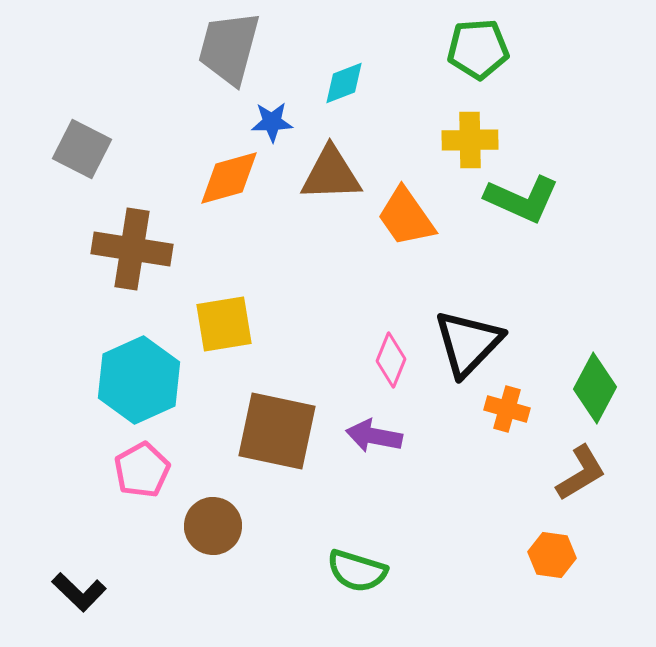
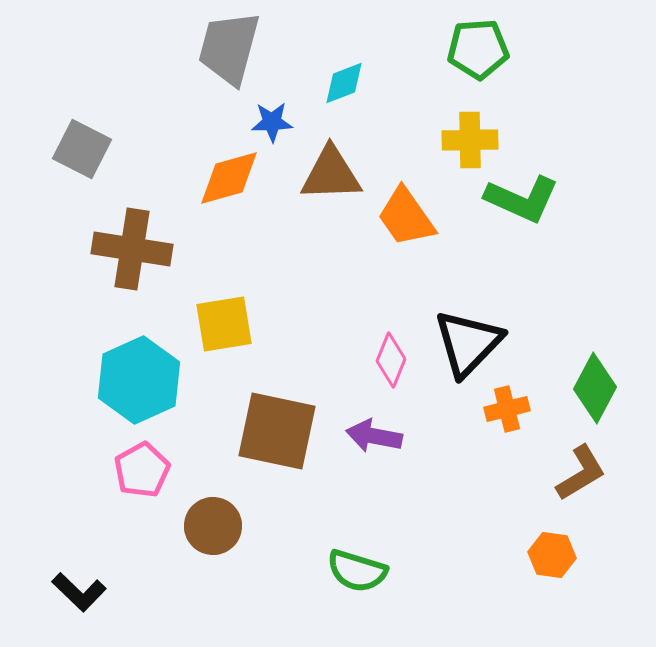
orange cross: rotated 30 degrees counterclockwise
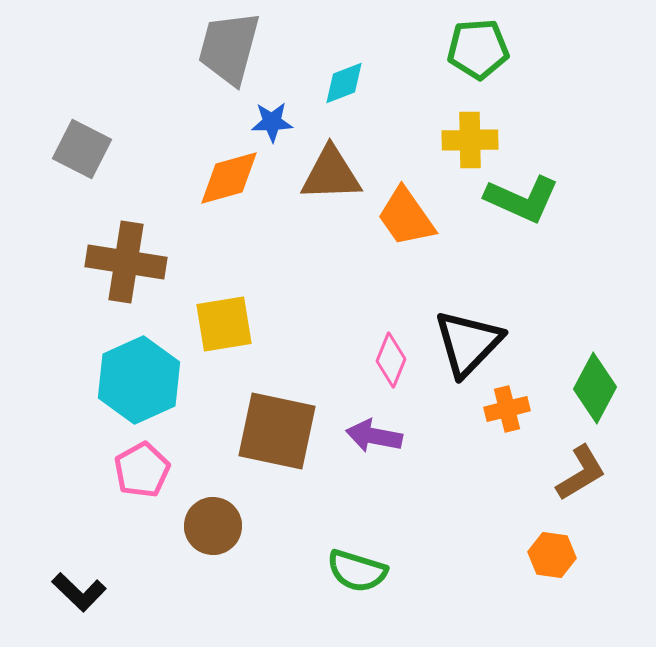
brown cross: moved 6 px left, 13 px down
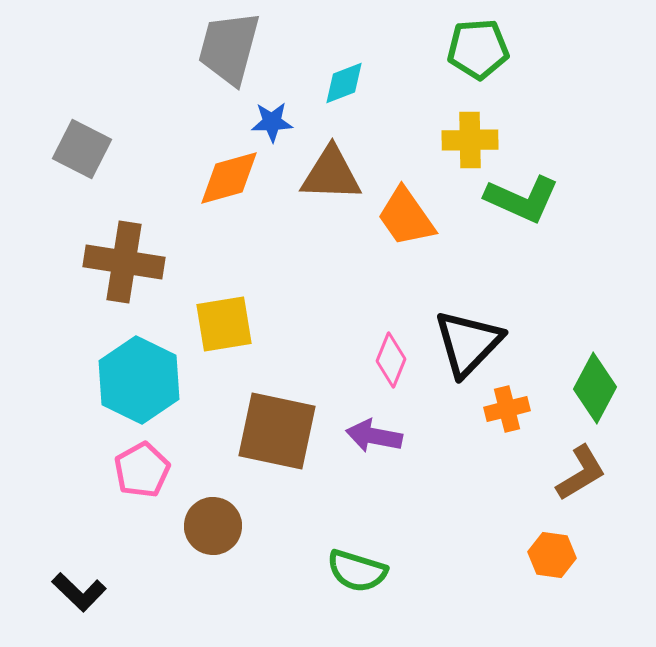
brown triangle: rotated 4 degrees clockwise
brown cross: moved 2 px left
cyan hexagon: rotated 10 degrees counterclockwise
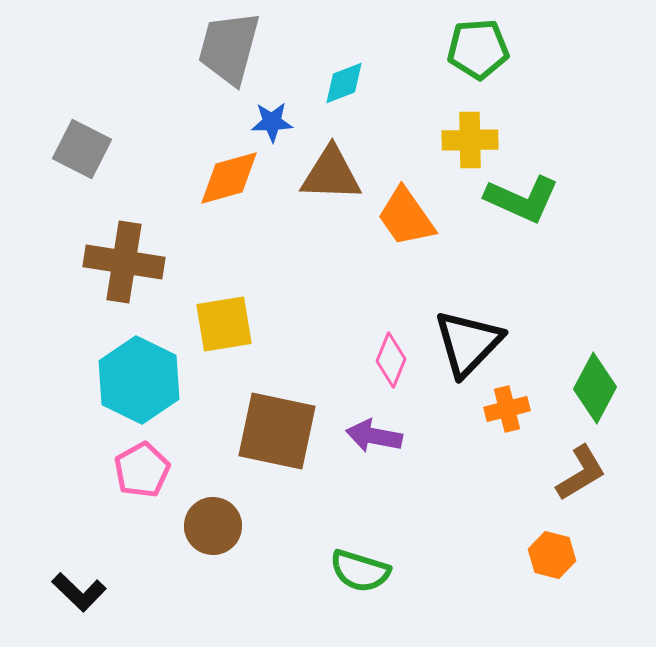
orange hexagon: rotated 6 degrees clockwise
green semicircle: moved 3 px right
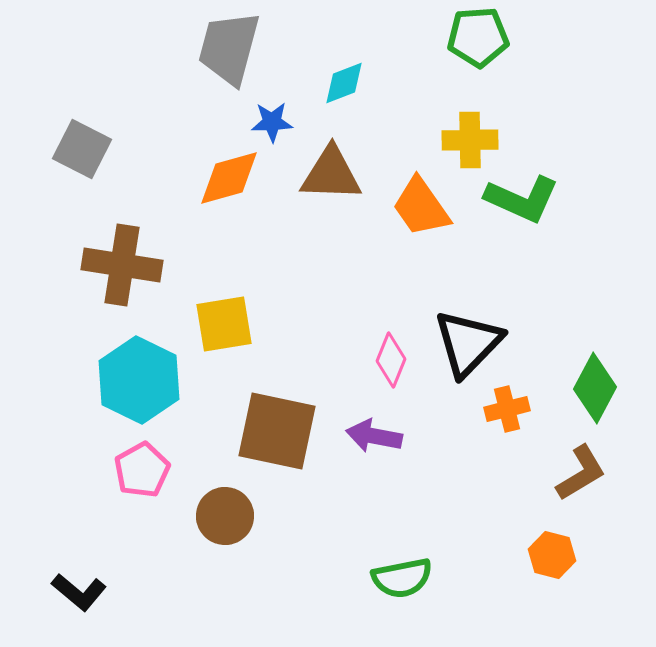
green pentagon: moved 12 px up
orange trapezoid: moved 15 px right, 10 px up
brown cross: moved 2 px left, 3 px down
brown circle: moved 12 px right, 10 px up
green semicircle: moved 42 px right, 7 px down; rotated 28 degrees counterclockwise
black L-shape: rotated 4 degrees counterclockwise
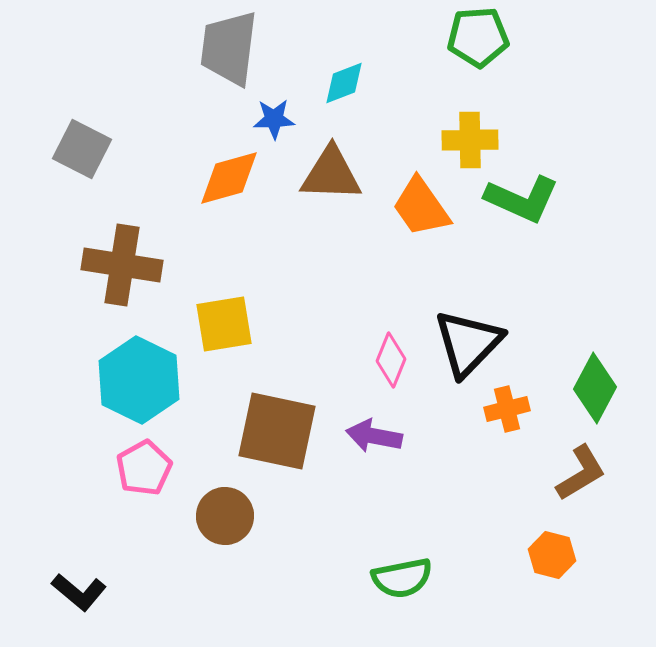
gray trapezoid: rotated 8 degrees counterclockwise
blue star: moved 2 px right, 3 px up
pink pentagon: moved 2 px right, 2 px up
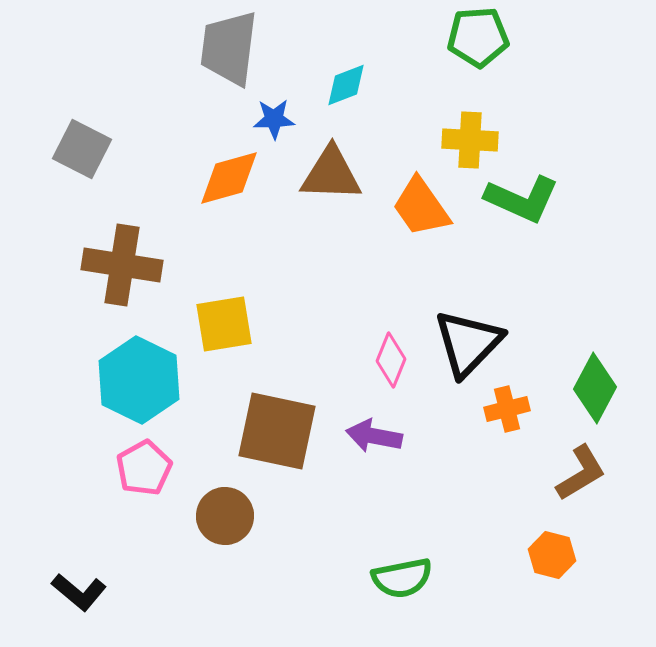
cyan diamond: moved 2 px right, 2 px down
yellow cross: rotated 4 degrees clockwise
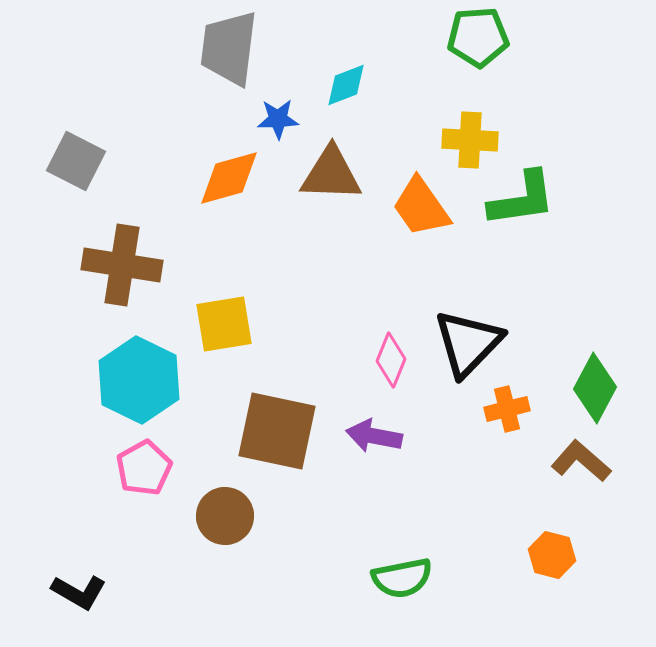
blue star: moved 4 px right
gray square: moved 6 px left, 12 px down
green L-shape: rotated 32 degrees counterclockwise
brown L-shape: moved 12 px up; rotated 108 degrees counterclockwise
black L-shape: rotated 10 degrees counterclockwise
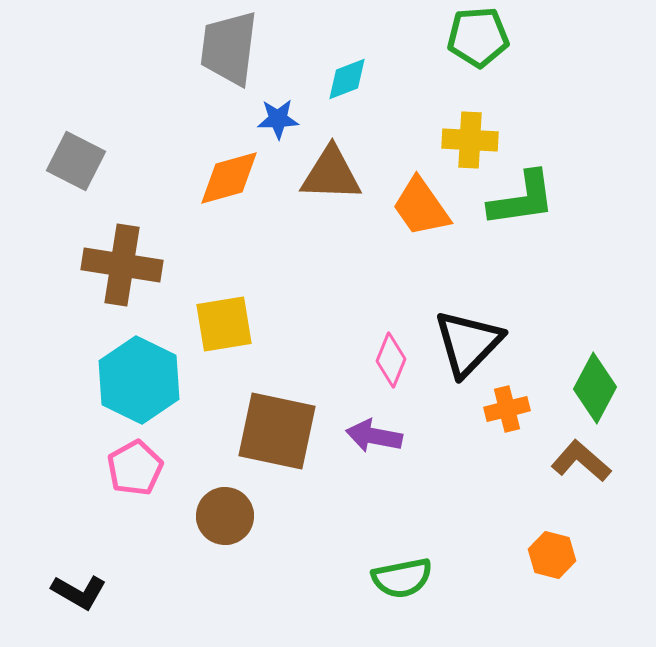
cyan diamond: moved 1 px right, 6 px up
pink pentagon: moved 9 px left
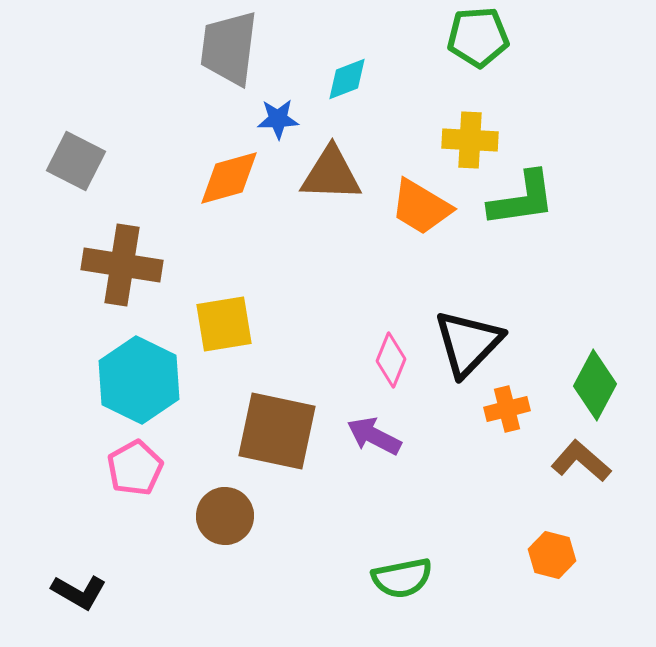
orange trapezoid: rotated 24 degrees counterclockwise
green diamond: moved 3 px up
purple arrow: rotated 16 degrees clockwise
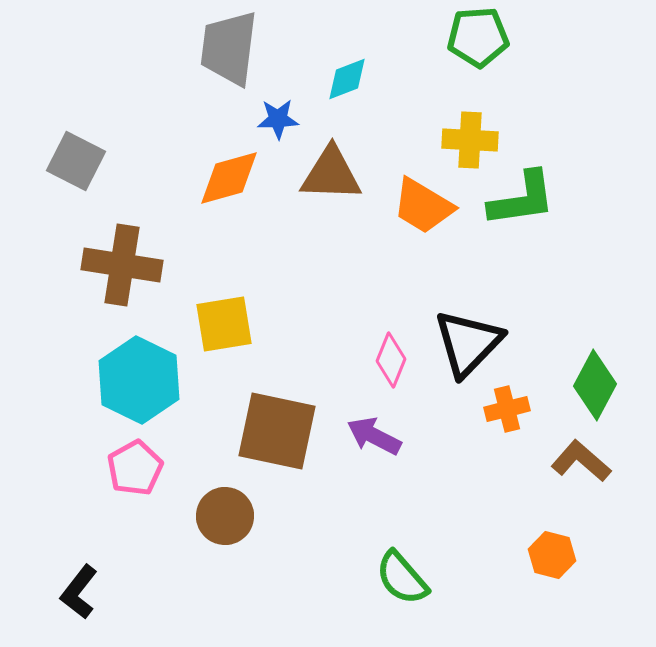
orange trapezoid: moved 2 px right, 1 px up
green semicircle: rotated 60 degrees clockwise
black L-shape: rotated 98 degrees clockwise
